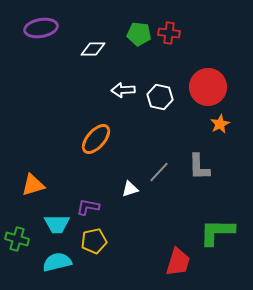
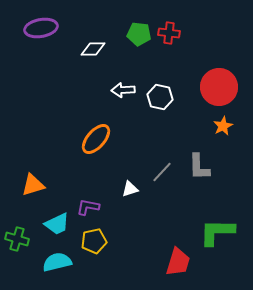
red circle: moved 11 px right
orange star: moved 3 px right, 2 px down
gray line: moved 3 px right
cyan trapezoid: rotated 24 degrees counterclockwise
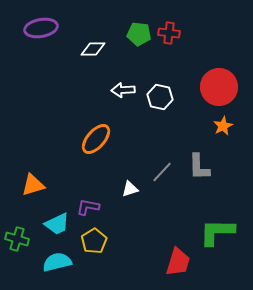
yellow pentagon: rotated 20 degrees counterclockwise
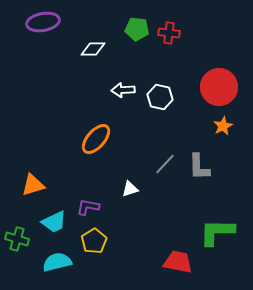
purple ellipse: moved 2 px right, 6 px up
green pentagon: moved 2 px left, 5 px up
gray line: moved 3 px right, 8 px up
cyan trapezoid: moved 3 px left, 2 px up
red trapezoid: rotated 96 degrees counterclockwise
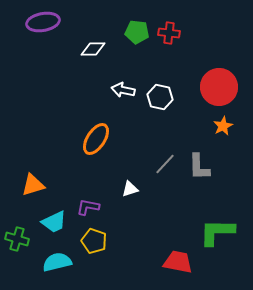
green pentagon: moved 3 px down
white arrow: rotated 15 degrees clockwise
orange ellipse: rotated 8 degrees counterclockwise
yellow pentagon: rotated 20 degrees counterclockwise
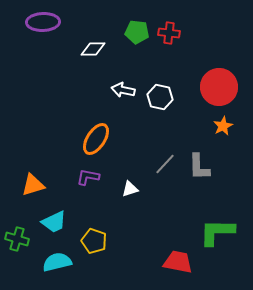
purple ellipse: rotated 8 degrees clockwise
purple L-shape: moved 30 px up
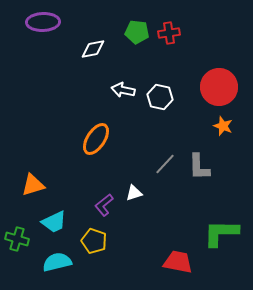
red cross: rotated 15 degrees counterclockwise
white diamond: rotated 10 degrees counterclockwise
orange star: rotated 24 degrees counterclockwise
purple L-shape: moved 16 px right, 28 px down; rotated 50 degrees counterclockwise
white triangle: moved 4 px right, 4 px down
green L-shape: moved 4 px right, 1 px down
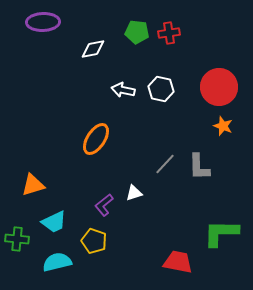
white hexagon: moved 1 px right, 8 px up
green cross: rotated 10 degrees counterclockwise
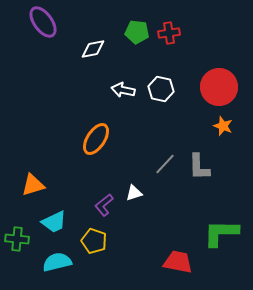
purple ellipse: rotated 56 degrees clockwise
